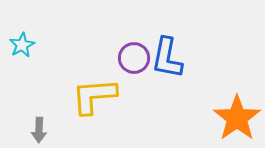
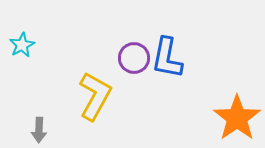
yellow L-shape: moved 1 px right; rotated 123 degrees clockwise
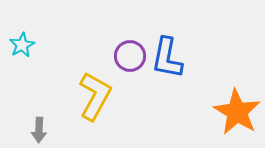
purple circle: moved 4 px left, 2 px up
orange star: moved 6 px up; rotated 6 degrees counterclockwise
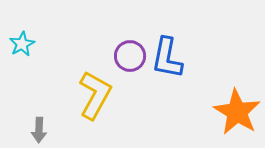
cyan star: moved 1 px up
yellow L-shape: moved 1 px up
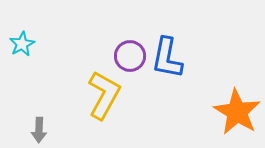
yellow L-shape: moved 9 px right
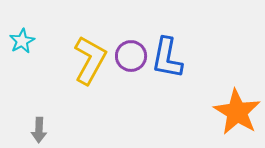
cyan star: moved 3 px up
purple circle: moved 1 px right
yellow L-shape: moved 14 px left, 35 px up
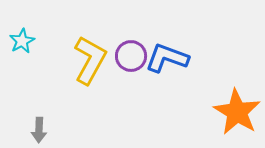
blue L-shape: rotated 99 degrees clockwise
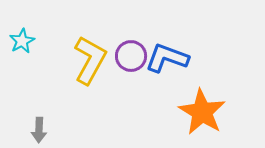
orange star: moved 35 px left
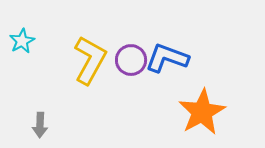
purple circle: moved 4 px down
orange star: rotated 12 degrees clockwise
gray arrow: moved 1 px right, 5 px up
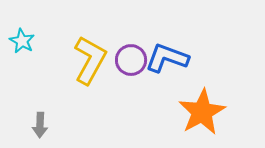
cyan star: rotated 15 degrees counterclockwise
